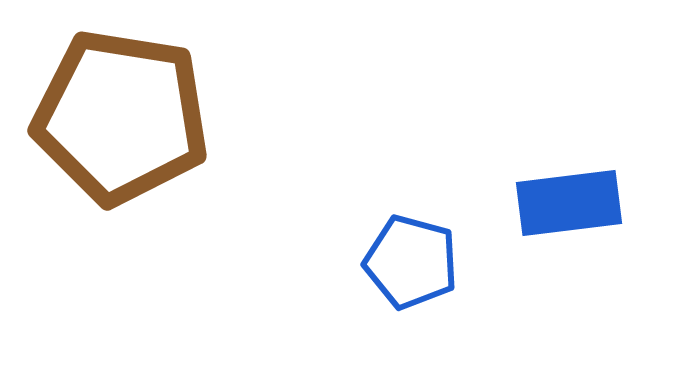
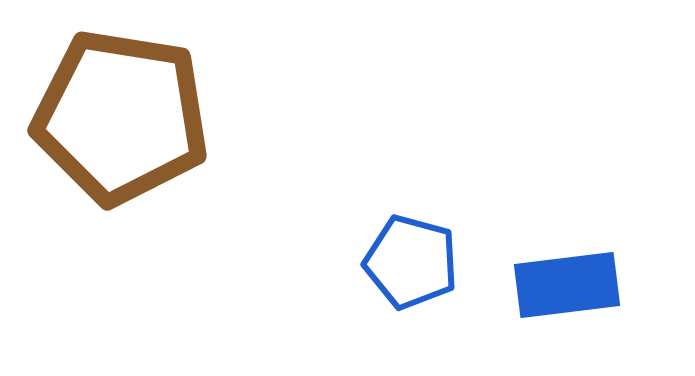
blue rectangle: moved 2 px left, 82 px down
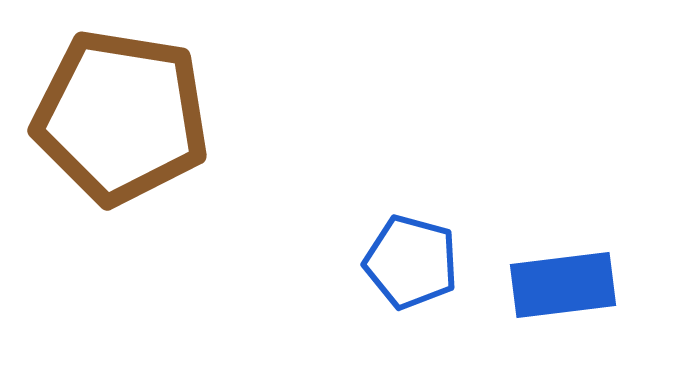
blue rectangle: moved 4 px left
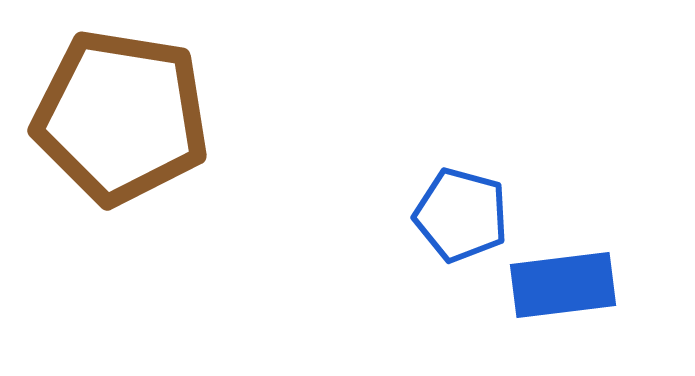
blue pentagon: moved 50 px right, 47 px up
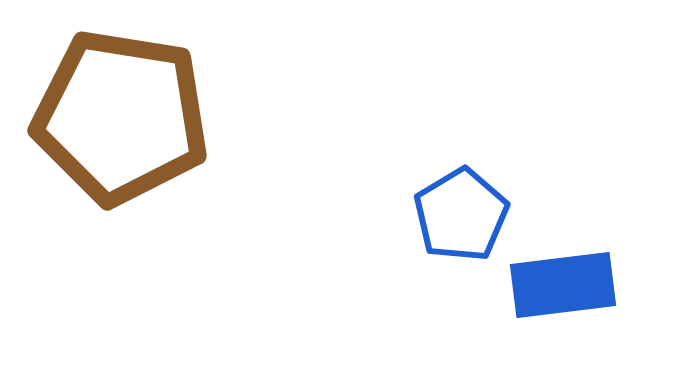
blue pentagon: rotated 26 degrees clockwise
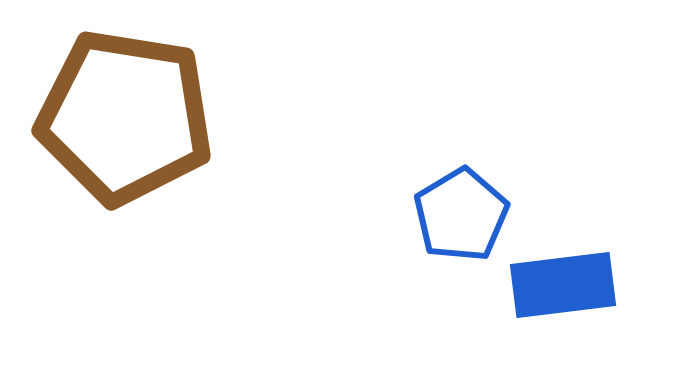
brown pentagon: moved 4 px right
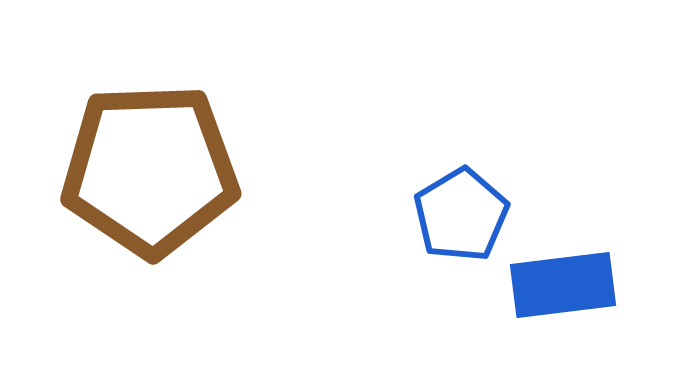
brown pentagon: moved 25 px right, 53 px down; rotated 11 degrees counterclockwise
